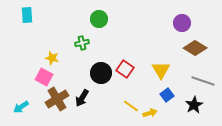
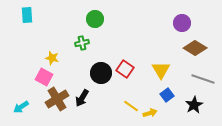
green circle: moved 4 px left
gray line: moved 2 px up
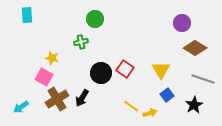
green cross: moved 1 px left, 1 px up
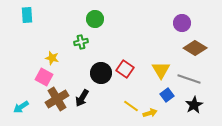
gray line: moved 14 px left
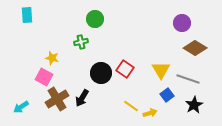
gray line: moved 1 px left
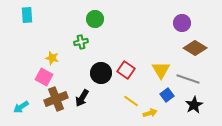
red square: moved 1 px right, 1 px down
brown cross: moved 1 px left; rotated 10 degrees clockwise
yellow line: moved 5 px up
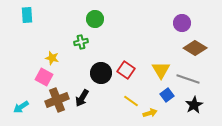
brown cross: moved 1 px right, 1 px down
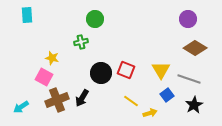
purple circle: moved 6 px right, 4 px up
red square: rotated 12 degrees counterclockwise
gray line: moved 1 px right
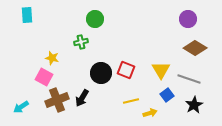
yellow line: rotated 49 degrees counterclockwise
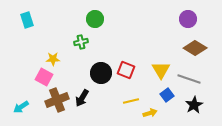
cyan rectangle: moved 5 px down; rotated 14 degrees counterclockwise
yellow star: moved 1 px right, 1 px down; rotated 16 degrees counterclockwise
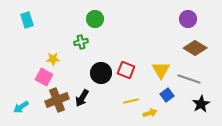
black star: moved 7 px right, 1 px up
